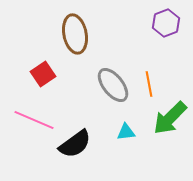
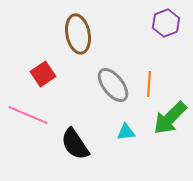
brown ellipse: moved 3 px right
orange line: rotated 15 degrees clockwise
pink line: moved 6 px left, 5 px up
black semicircle: rotated 92 degrees clockwise
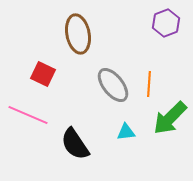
red square: rotated 30 degrees counterclockwise
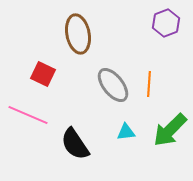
green arrow: moved 12 px down
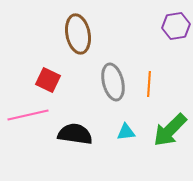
purple hexagon: moved 10 px right, 3 px down; rotated 12 degrees clockwise
red square: moved 5 px right, 6 px down
gray ellipse: moved 3 px up; rotated 24 degrees clockwise
pink line: rotated 36 degrees counterclockwise
black semicircle: moved 10 px up; rotated 132 degrees clockwise
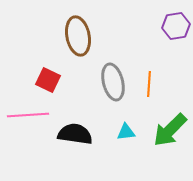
brown ellipse: moved 2 px down
pink line: rotated 9 degrees clockwise
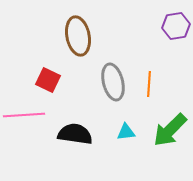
pink line: moved 4 px left
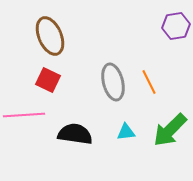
brown ellipse: moved 28 px left; rotated 12 degrees counterclockwise
orange line: moved 2 px up; rotated 30 degrees counterclockwise
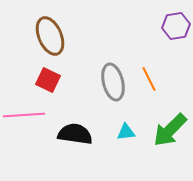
orange line: moved 3 px up
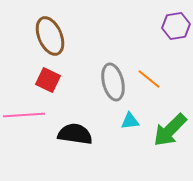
orange line: rotated 25 degrees counterclockwise
cyan triangle: moved 4 px right, 11 px up
